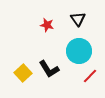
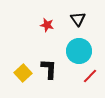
black L-shape: rotated 145 degrees counterclockwise
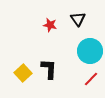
red star: moved 3 px right
cyan circle: moved 11 px right
red line: moved 1 px right, 3 px down
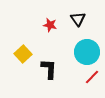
cyan circle: moved 3 px left, 1 px down
yellow square: moved 19 px up
red line: moved 1 px right, 2 px up
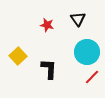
red star: moved 3 px left
yellow square: moved 5 px left, 2 px down
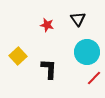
red line: moved 2 px right, 1 px down
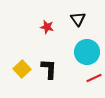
red star: moved 2 px down
yellow square: moved 4 px right, 13 px down
red line: rotated 21 degrees clockwise
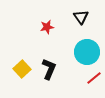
black triangle: moved 3 px right, 2 px up
red star: rotated 24 degrees counterclockwise
black L-shape: rotated 20 degrees clockwise
red line: rotated 14 degrees counterclockwise
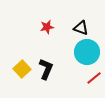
black triangle: moved 11 px down; rotated 35 degrees counterclockwise
black L-shape: moved 3 px left
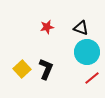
red line: moved 2 px left
